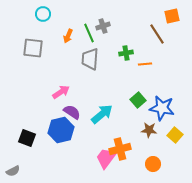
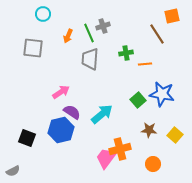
blue star: moved 14 px up
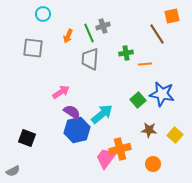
blue hexagon: moved 16 px right
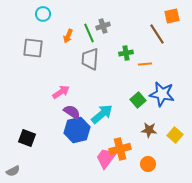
orange circle: moved 5 px left
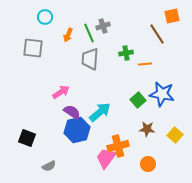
cyan circle: moved 2 px right, 3 px down
orange arrow: moved 1 px up
cyan arrow: moved 2 px left, 2 px up
brown star: moved 2 px left, 1 px up
orange cross: moved 2 px left, 3 px up
gray semicircle: moved 36 px right, 5 px up
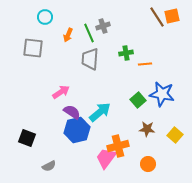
brown line: moved 17 px up
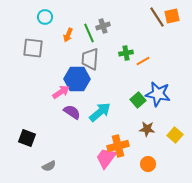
orange line: moved 2 px left, 3 px up; rotated 24 degrees counterclockwise
blue star: moved 4 px left
blue hexagon: moved 51 px up; rotated 15 degrees clockwise
